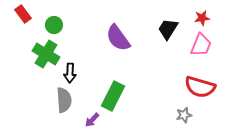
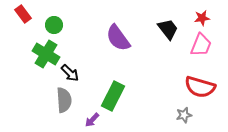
black trapezoid: rotated 110 degrees clockwise
black arrow: rotated 48 degrees counterclockwise
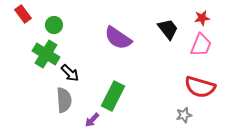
purple semicircle: rotated 20 degrees counterclockwise
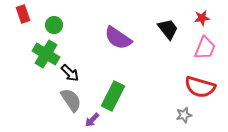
red rectangle: rotated 18 degrees clockwise
pink trapezoid: moved 4 px right, 3 px down
gray semicircle: moved 7 px right; rotated 30 degrees counterclockwise
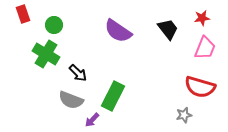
purple semicircle: moved 7 px up
black arrow: moved 8 px right
gray semicircle: rotated 145 degrees clockwise
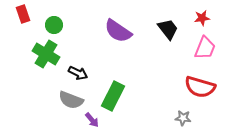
black arrow: rotated 18 degrees counterclockwise
gray star: moved 1 px left, 3 px down; rotated 21 degrees clockwise
purple arrow: rotated 84 degrees counterclockwise
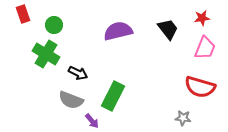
purple semicircle: rotated 132 degrees clockwise
purple arrow: moved 1 px down
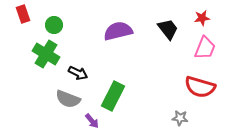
gray semicircle: moved 3 px left, 1 px up
gray star: moved 3 px left
